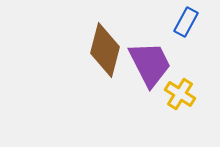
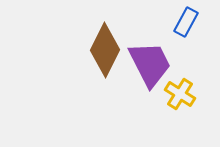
brown diamond: rotated 12 degrees clockwise
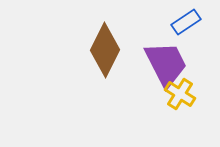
blue rectangle: rotated 28 degrees clockwise
purple trapezoid: moved 16 px right
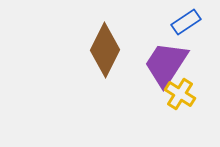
purple trapezoid: rotated 120 degrees counterclockwise
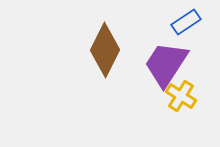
yellow cross: moved 1 px right, 2 px down
